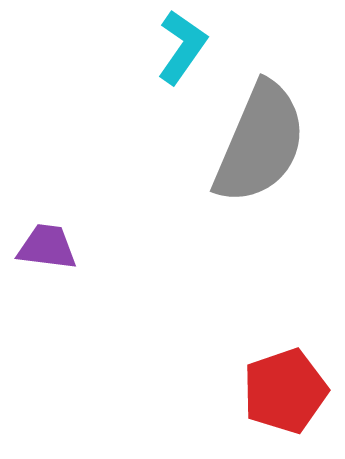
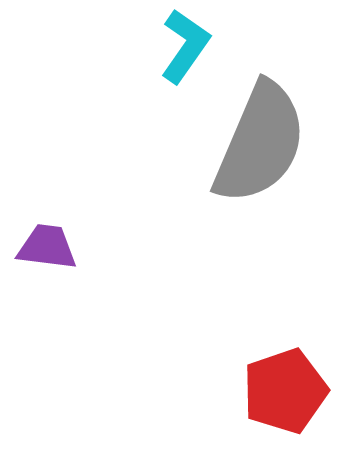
cyan L-shape: moved 3 px right, 1 px up
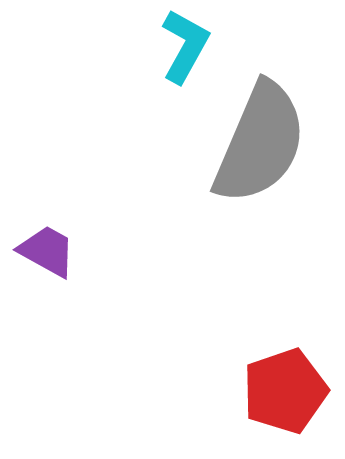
cyan L-shape: rotated 6 degrees counterclockwise
purple trapezoid: moved 4 px down; rotated 22 degrees clockwise
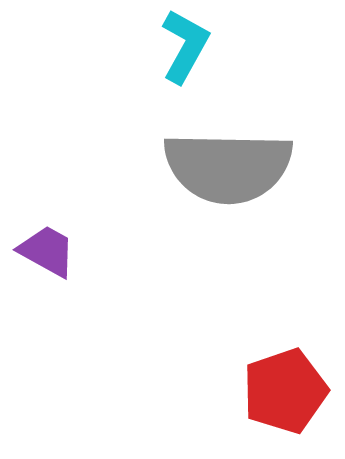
gray semicircle: moved 32 px left, 24 px down; rotated 68 degrees clockwise
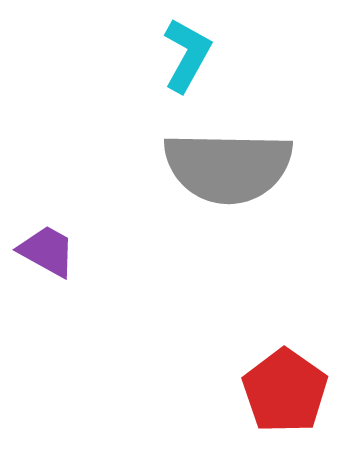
cyan L-shape: moved 2 px right, 9 px down
red pentagon: rotated 18 degrees counterclockwise
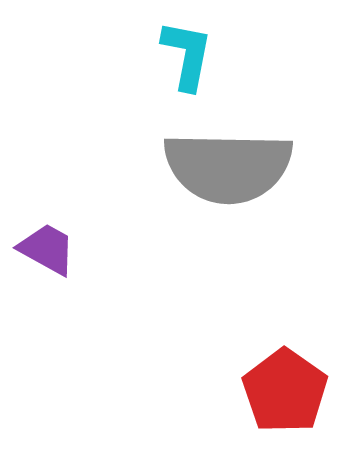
cyan L-shape: rotated 18 degrees counterclockwise
purple trapezoid: moved 2 px up
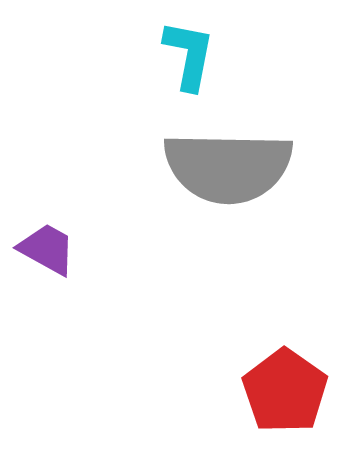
cyan L-shape: moved 2 px right
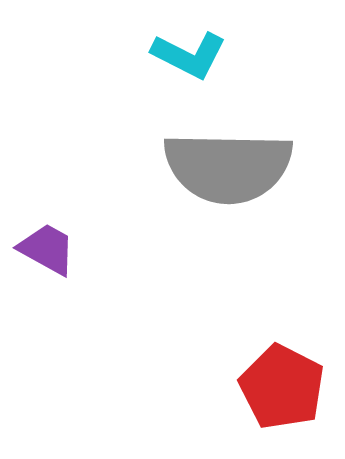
cyan L-shape: rotated 106 degrees clockwise
red pentagon: moved 3 px left, 4 px up; rotated 8 degrees counterclockwise
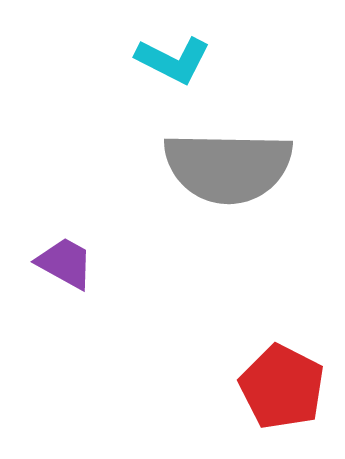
cyan L-shape: moved 16 px left, 5 px down
purple trapezoid: moved 18 px right, 14 px down
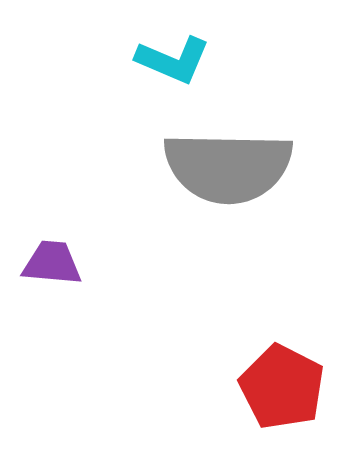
cyan L-shape: rotated 4 degrees counterclockwise
purple trapezoid: moved 13 px left; rotated 24 degrees counterclockwise
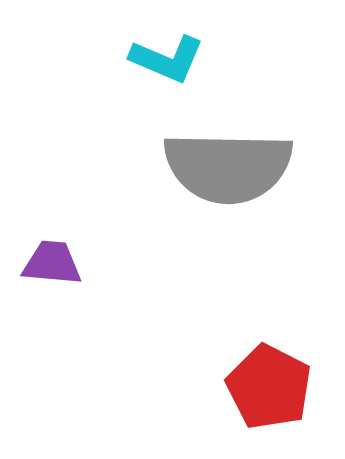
cyan L-shape: moved 6 px left, 1 px up
red pentagon: moved 13 px left
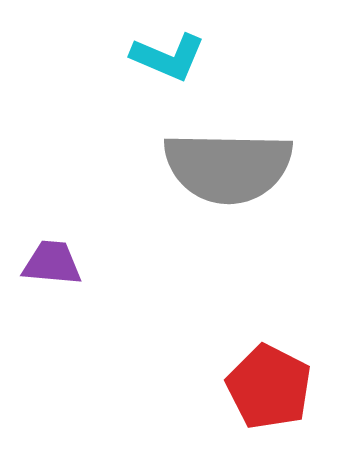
cyan L-shape: moved 1 px right, 2 px up
